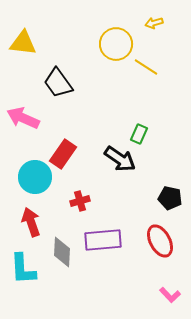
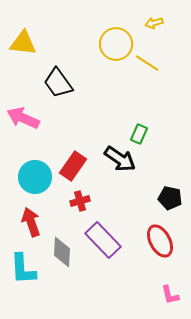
yellow line: moved 1 px right, 4 px up
red rectangle: moved 10 px right, 12 px down
purple rectangle: rotated 51 degrees clockwise
pink L-shape: rotated 30 degrees clockwise
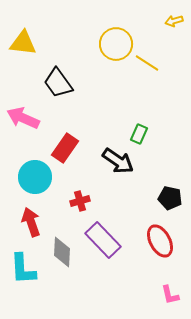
yellow arrow: moved 20 px right, 2 px up
black arrow: moved 2 px left, 2 px down
red rectangle: moved 8 px left, 18 px up
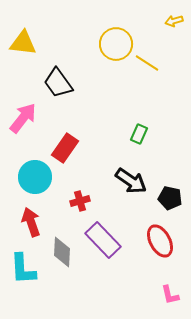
pink arrow: rotated 104 degrees clockwise
black arrow: moved 13 px right, 20 px down
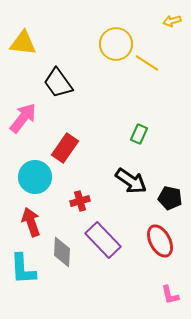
yellow arrow: moved 2 px left
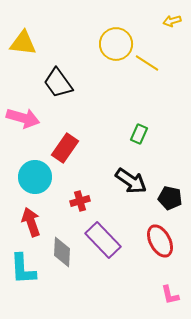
pink arrow: rotated 68 degrees clockwise
